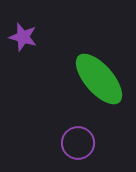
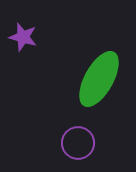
green ellipse: rotated 70 degrees clockwise
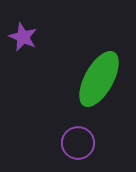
purple star: rotated 8 degrees clockwise
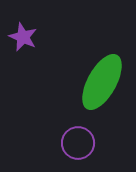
green ellipse: moved 3 px right, 3 px down
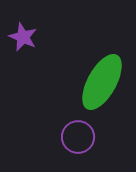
purple circle: moved 6 px up
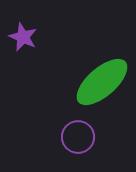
green ellipse: rotated 20 degrees clockwise
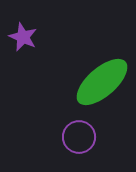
purple circle: moved 1 px right
